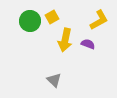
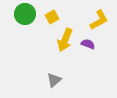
green circle: moved 5 px left, 7 px up
yellow arrow: rotated 10 degrees clockwise
gray triangle: rotated 35 degrees clockwise
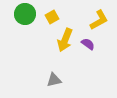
purple semicircle: rotated 16 degrees clockwise
gray triangle: rotated 28 degrees clockwise
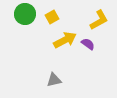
yellow arrow: rotated 140 degrees counterclockwise
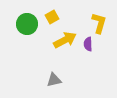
green circle: moved 2 px right, 10 px down
yellow L-shape: moved 3 px down; rotated 45 degrees counterclockwise
purple semicircle: rotated 128 degrees counterclockwise
